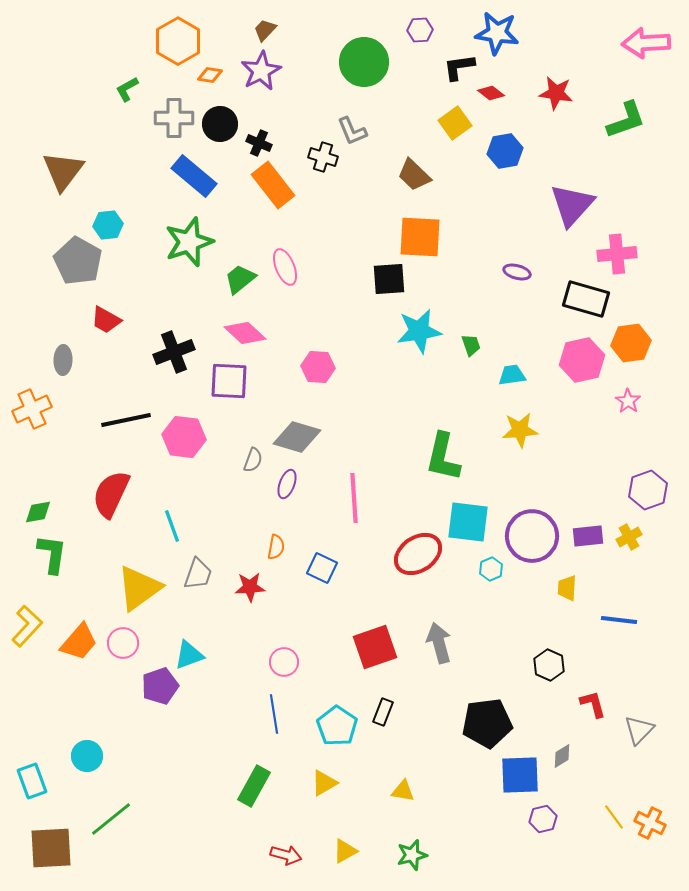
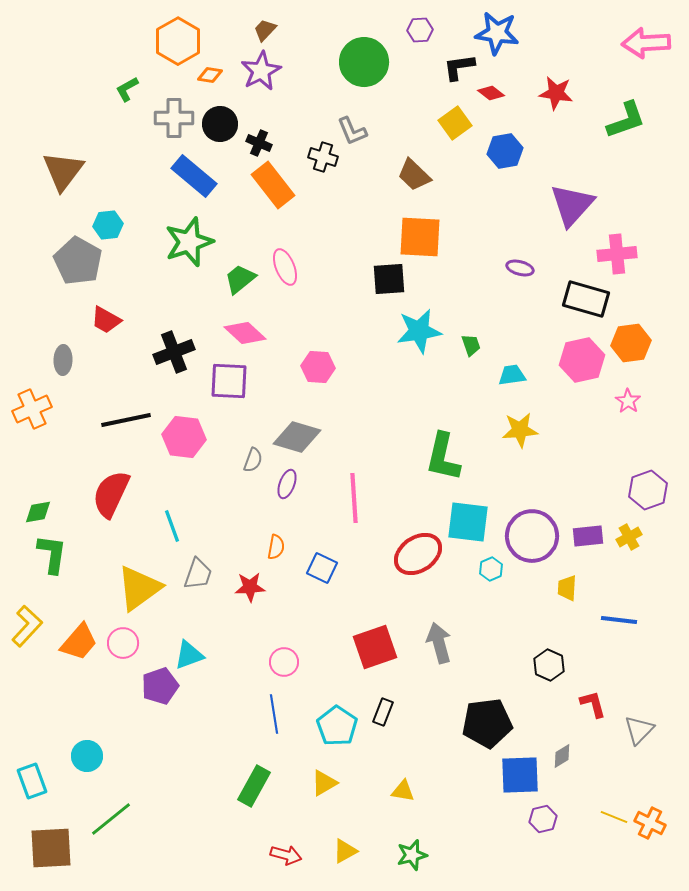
purple ellipse at (517, 272): moved 3 px right, 4 px up
yellow line at (614, 817): rotated 32 degrees counterclockwise
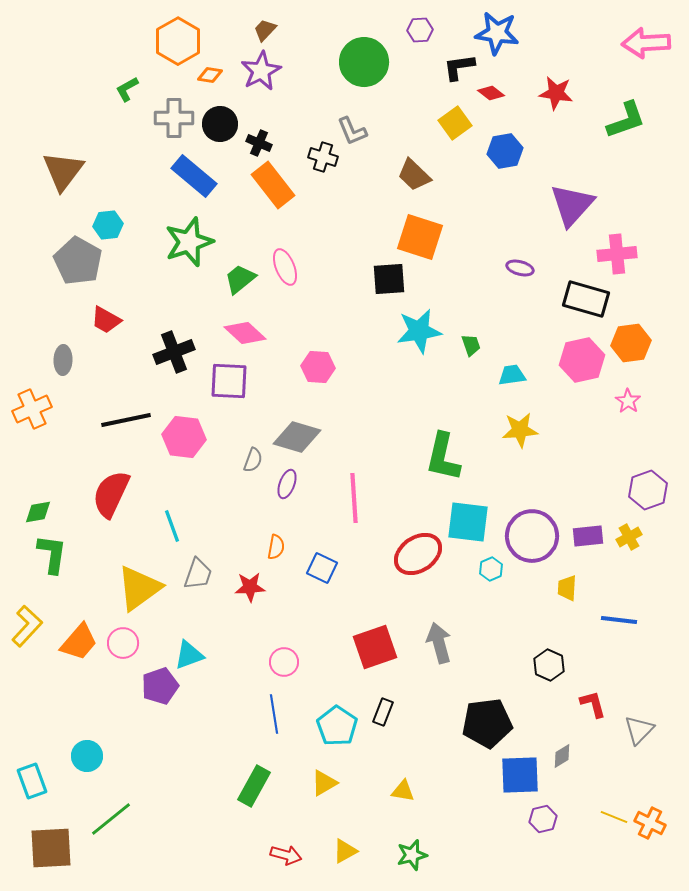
orange square at (420, 237): rotated 15 degrees clockwise
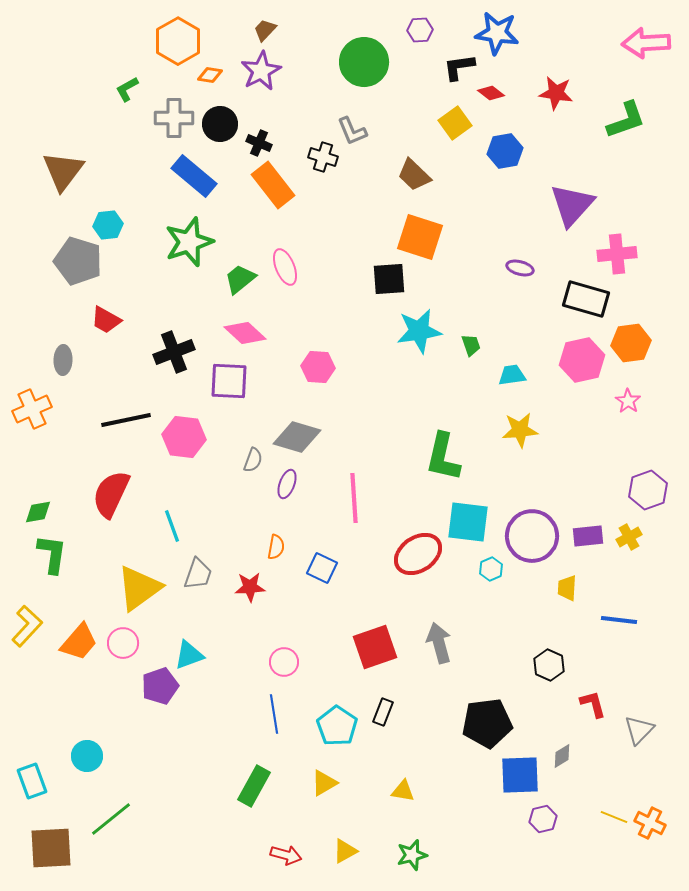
gray pentagon at (78, 261): rotated 12 degrees counterclockwise
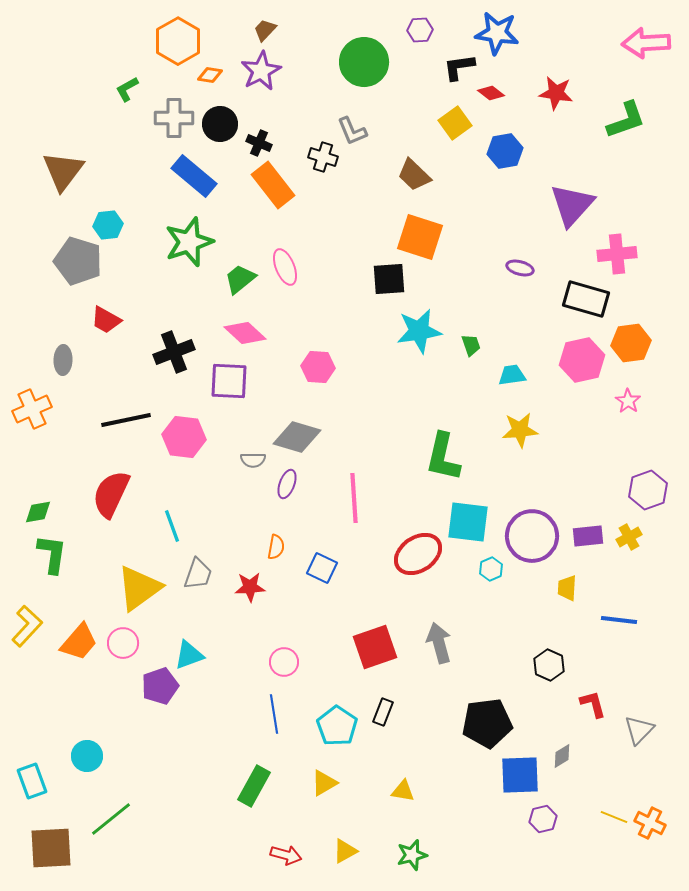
gray semicircle at (253, 460): rotated 70 degrees clockwise
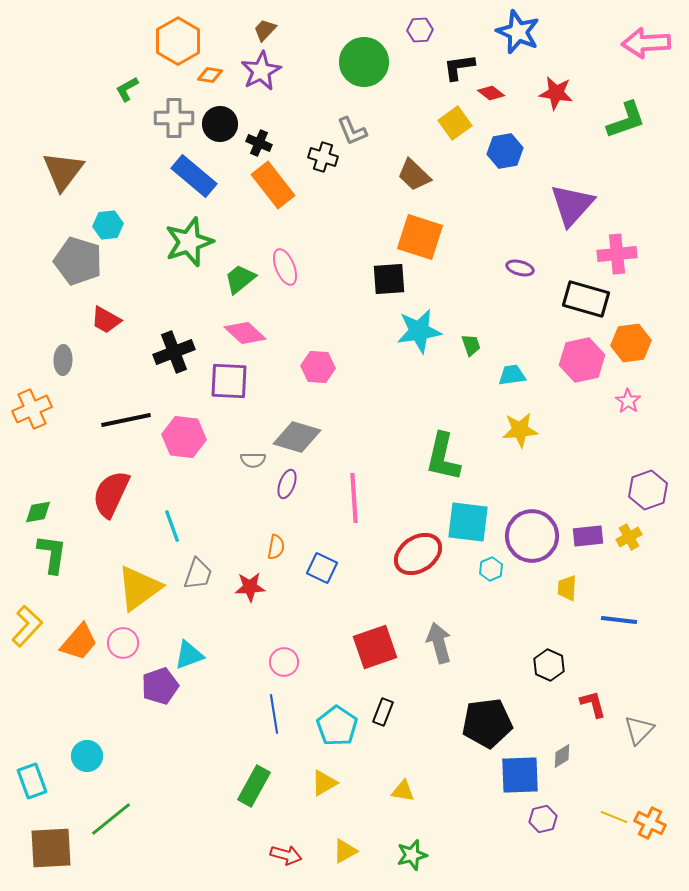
blue star at (497, 33): moved 21 px right, 1 px up; rotated 15 degrees clockwise
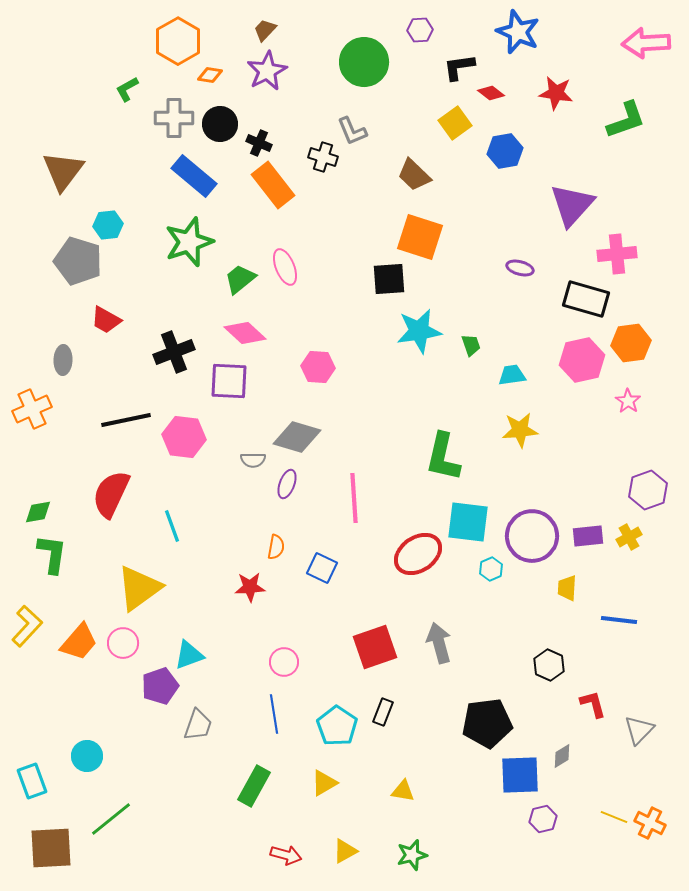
purple star at (261, 71): moved 6 px right
gray trapezoid at (198, 574): moved 151 px down
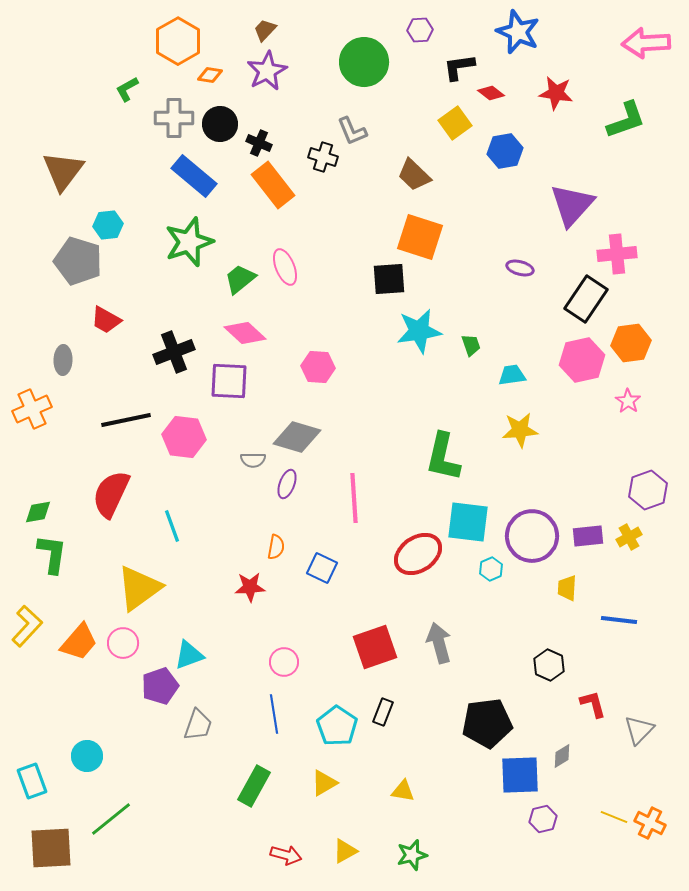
black rectangle at (586, 299): rotated 72 degrees counterclockwise
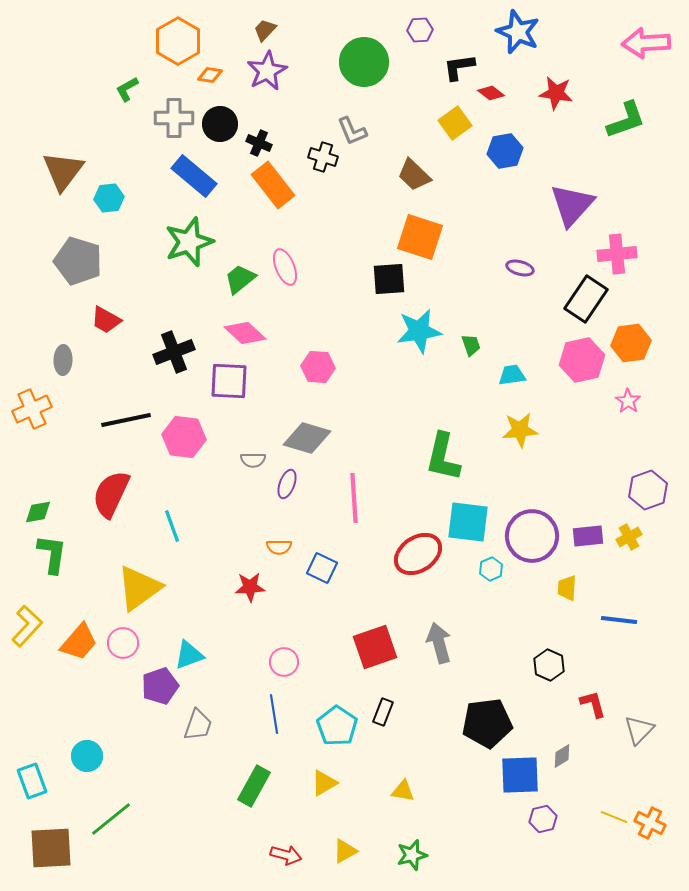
cyan hexagon at (108, 225): moved 1 px right, 27 px up
gray diamond at (297, 437): moved 10 px right, 1 px down
orange semicircle at (276, 547): moved 3 px right; rotated 80 degrees clockwise
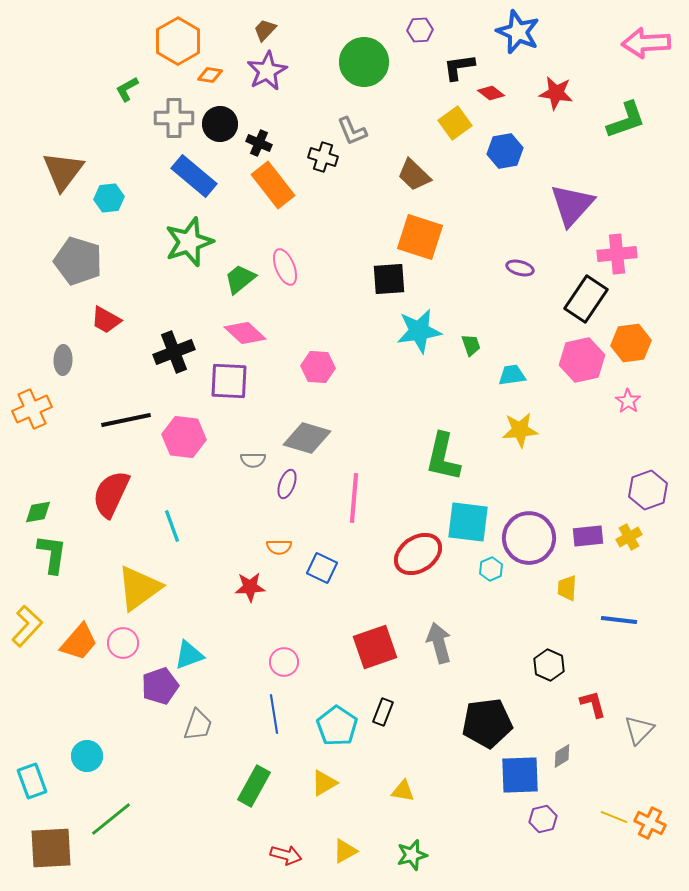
pink line at (354, 498): rotated 9 degrees clockwise
purple circle at (532, 536): moved 3 px left, 2 px down
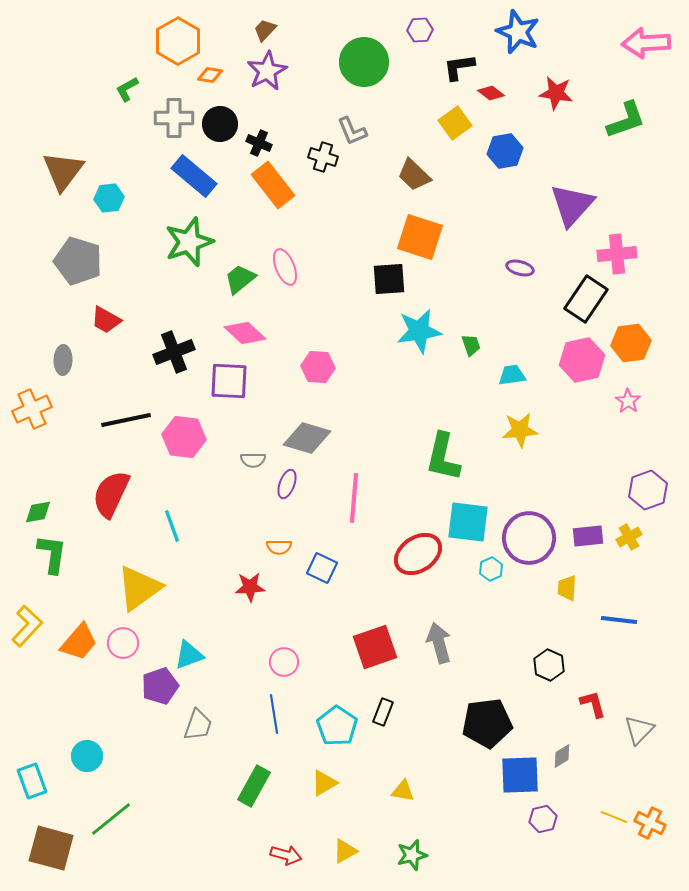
brown square at (51, 848): rotated 18 degrees clockwise
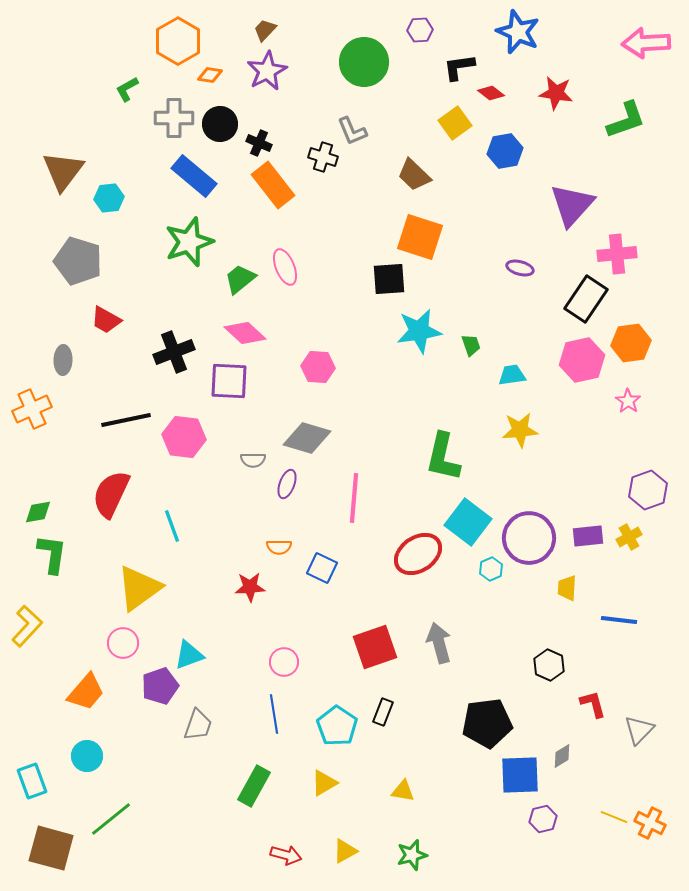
cyan square at (468, 522): rotated 30 degrees clockwise
orange trapezoid at (79, 642): moved 7 px right, 50 px down
